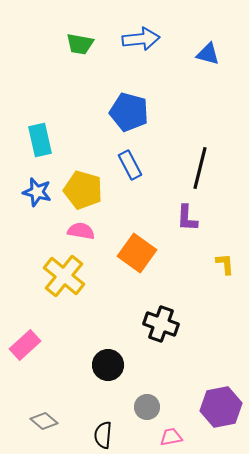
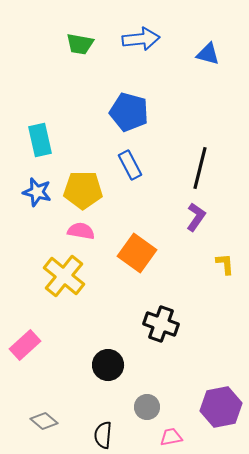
yellow pentagon: rotated 15 degrees counterclockwise
purple L-shape: moved 9 px right, 1 px up; rotated 148 degrees counterclockwise
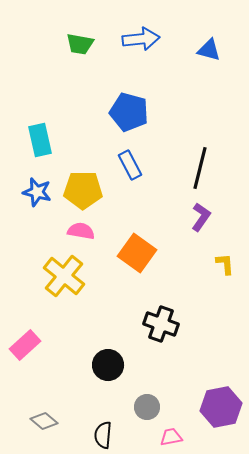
blue triangle: moved 1 px right, 4 px up
purple L-shape: moved 5 px right
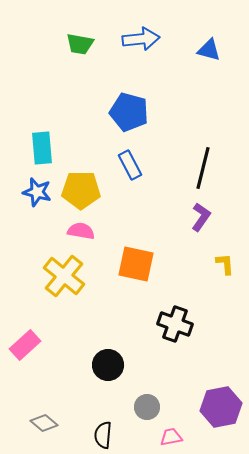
cyan rectangle: moved 2 px right, 8 px down; rotated 8 degrees clockwise
black line: moved 3 px right
yellow pentagon: moved 2 px left
orange square: moved 1 px left, 11 px down; rotated 24 degrees counterclockwise
black cross: moved 14 px right
gray diamond: moved 2 px down
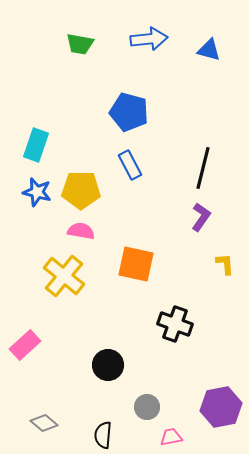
blue arrow: moved 8 px right
cyan rectangle: moved 6 px left, 3 px up; rotated 24 degrees clockwise
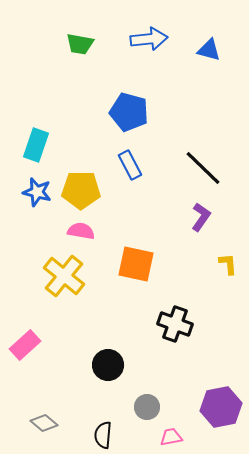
black line: rotated 60 degrees counterclockwise
yellow L-shape: moved 3 px right
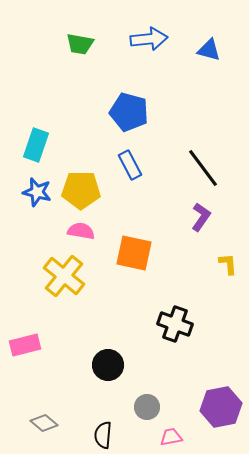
black line: rotated 9 degrees clockwise
orange square: moved 2 px left, 11 px up
pink rectangle: rotated 28 degrees clockwise
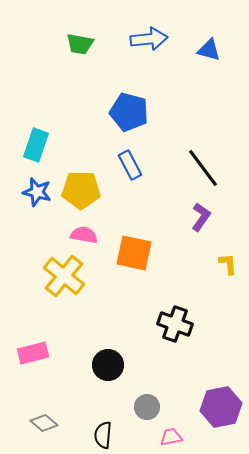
pink semicircle: moved 3 px right, 4 px down
pink rectangle: moved 8 px right, 8 px down
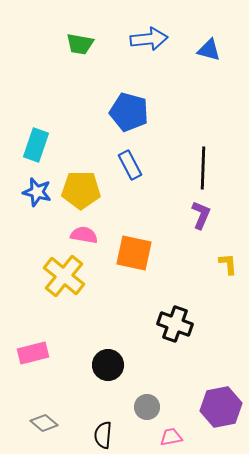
black line: rotated 39 degrees clockwise
purple L-shape: moved 2 px up; rotated 12 degrees counterclockwise
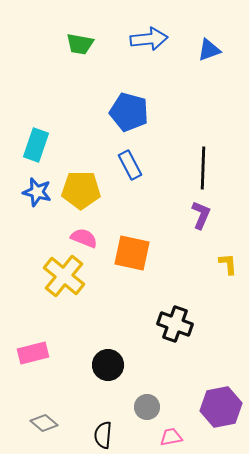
blue triangle: rotated 35 degrees counterclockwise
pink semicircle: moved 3 px down; rotated 12 degrees clockwise
orange square: moved 2 px left
